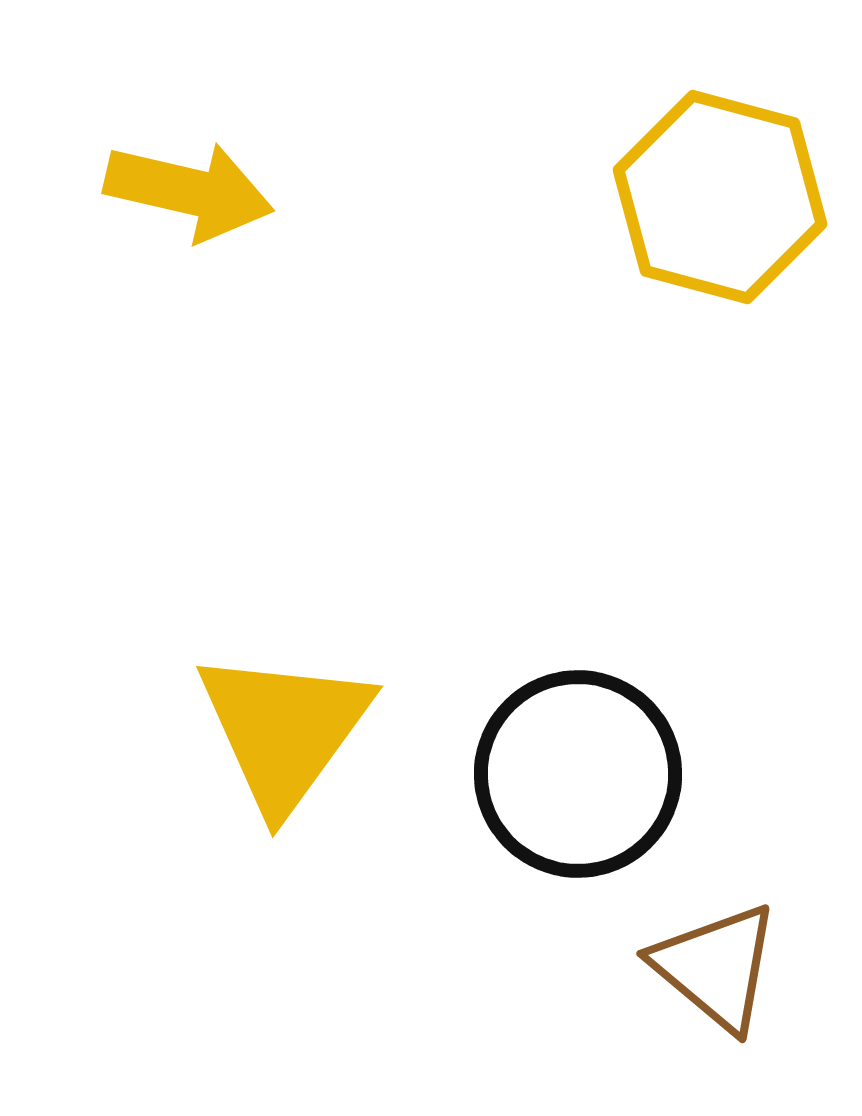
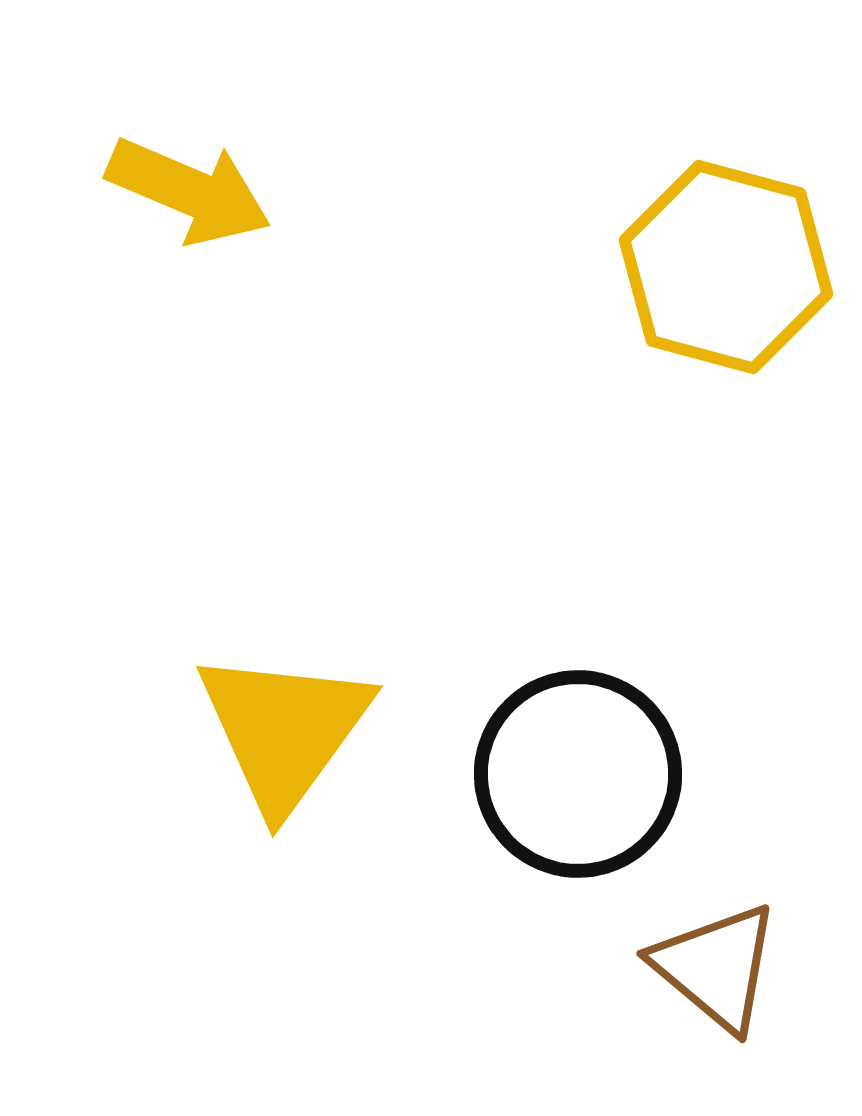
yellow arrow: rotated 10 degrees clockwise
yellow hexagon: moved 6 px right, 70 px down
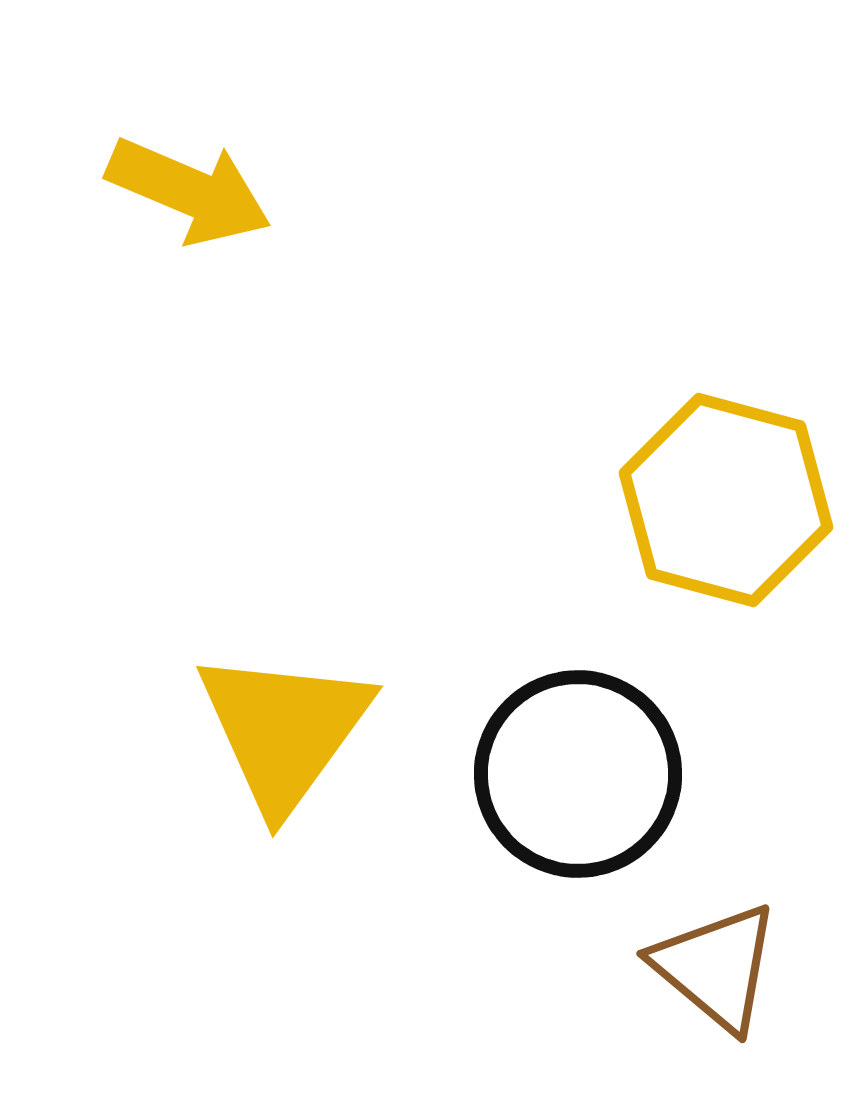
yellow hexagon: moved 233 px down
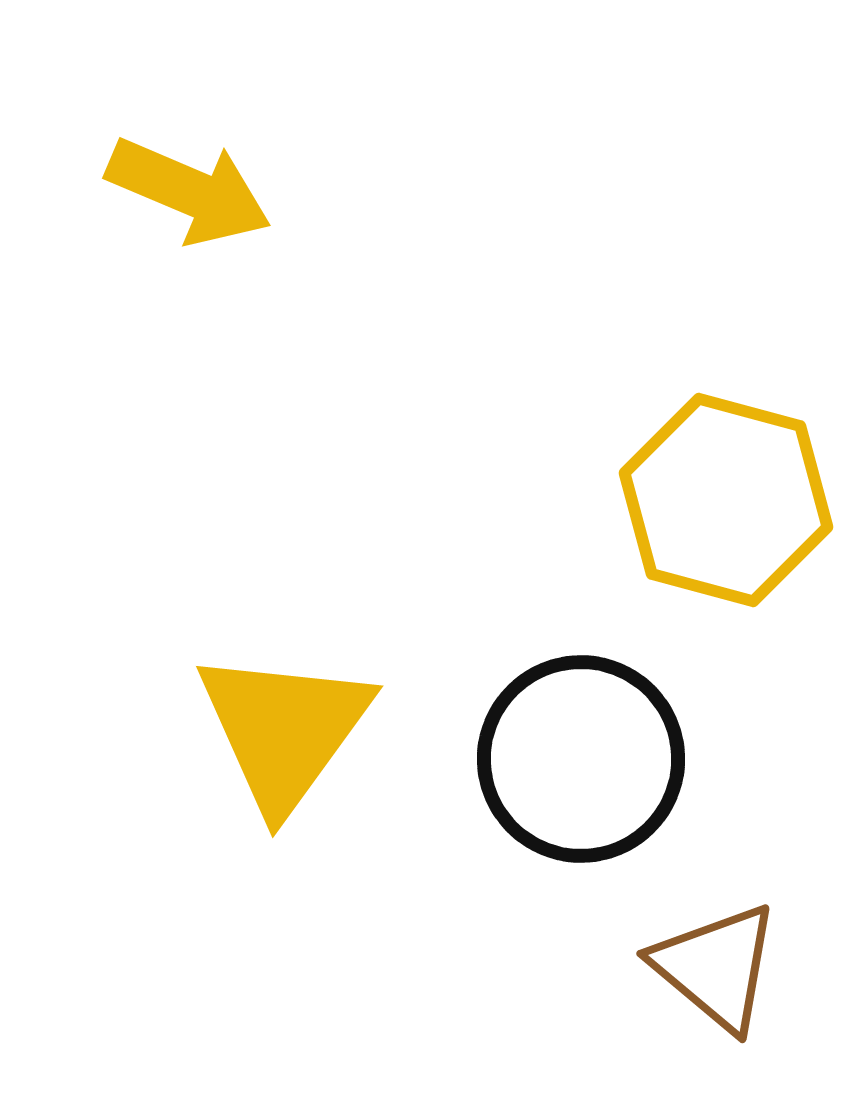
black circle: moved 3 px right, 15 px up
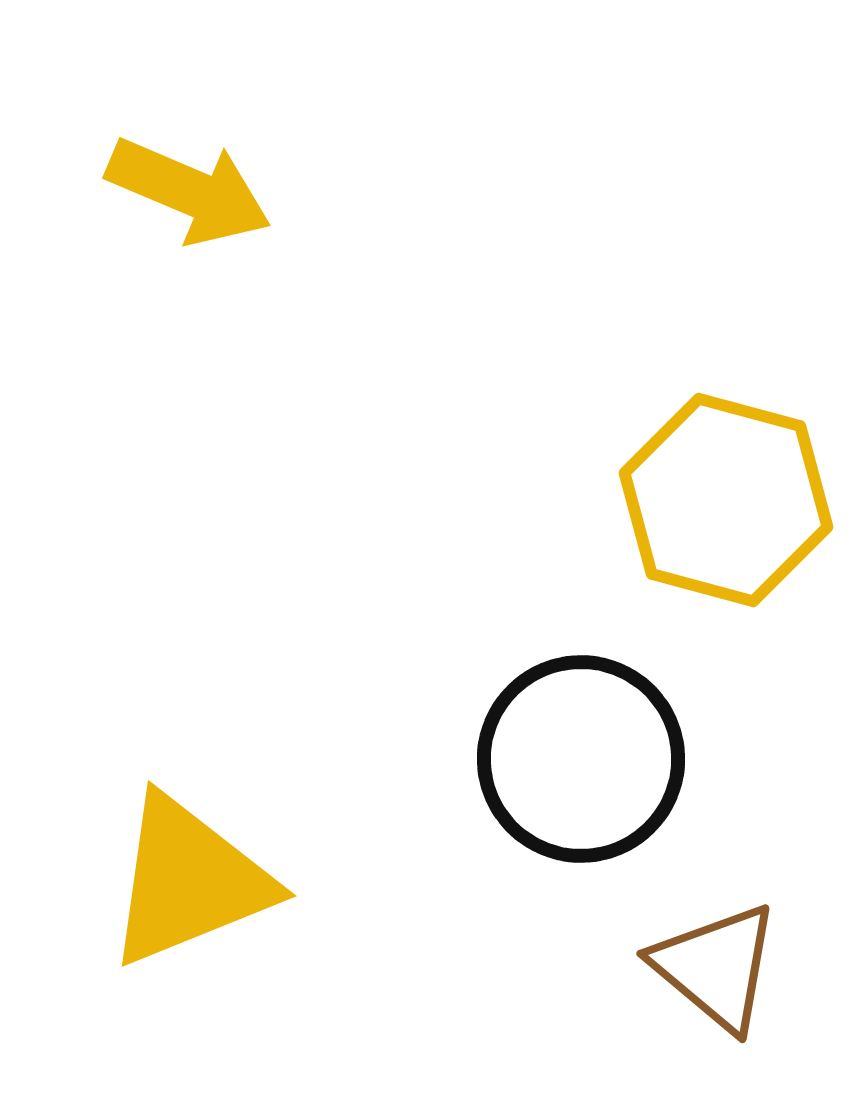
yellow triangle: moved 95 px left, 151 px down; rotated 32 degrees clockwise
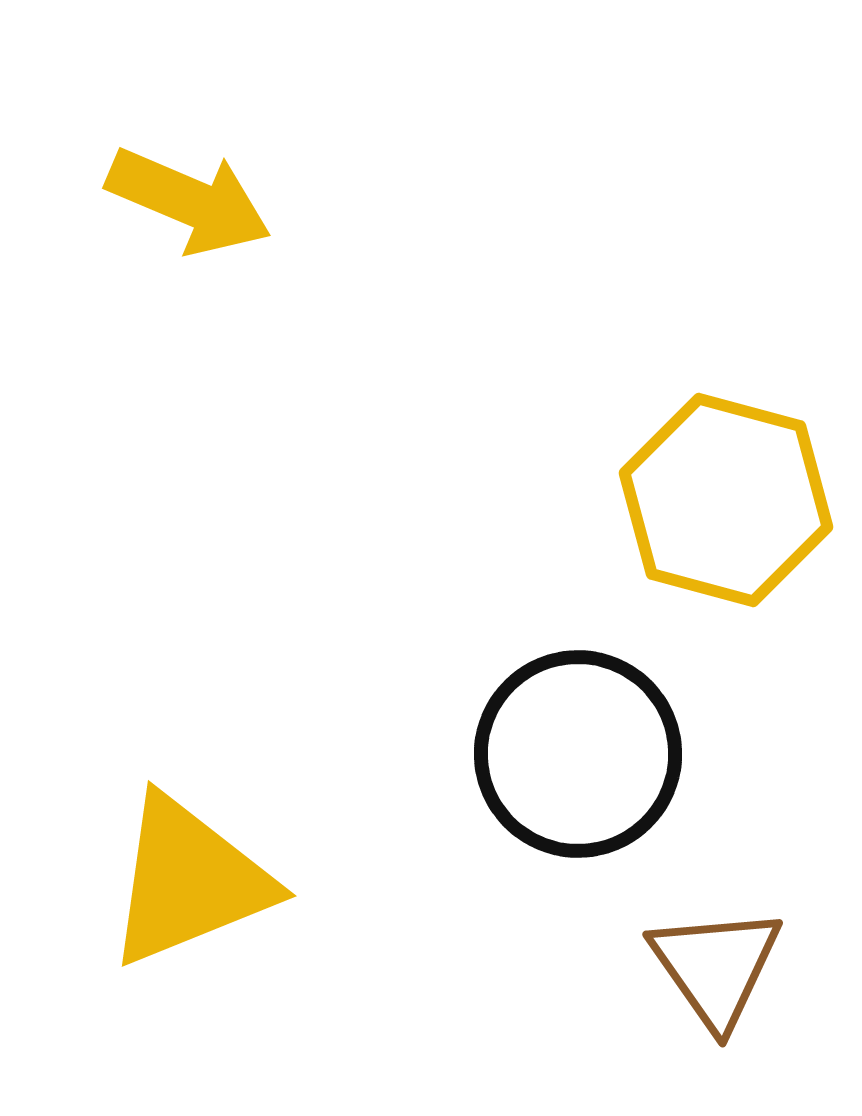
yellow arrow: moved 10 px down
black circle: moved 3 px left, 5 px up
brown triangle: rotated 15 degrees clockwise
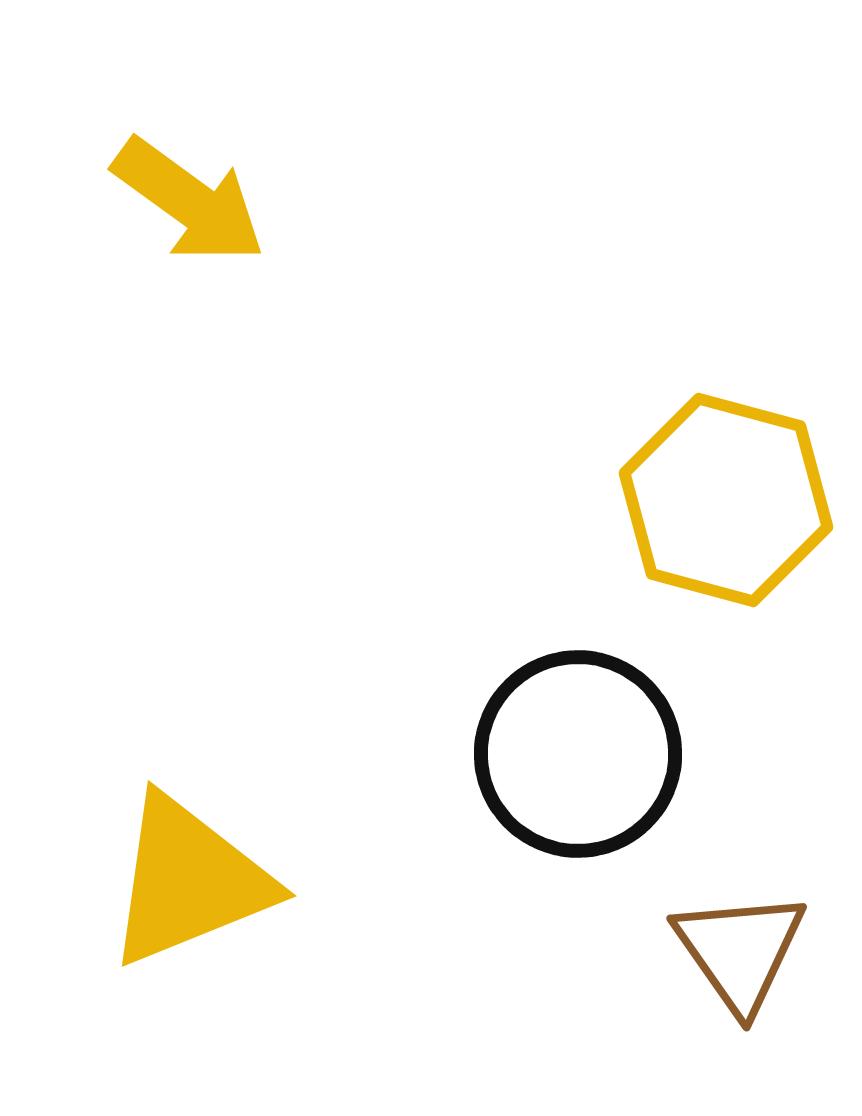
yellow arrow: rotated 13 degrees clockwise
brown triangle: moved 24 px right, 16 px up
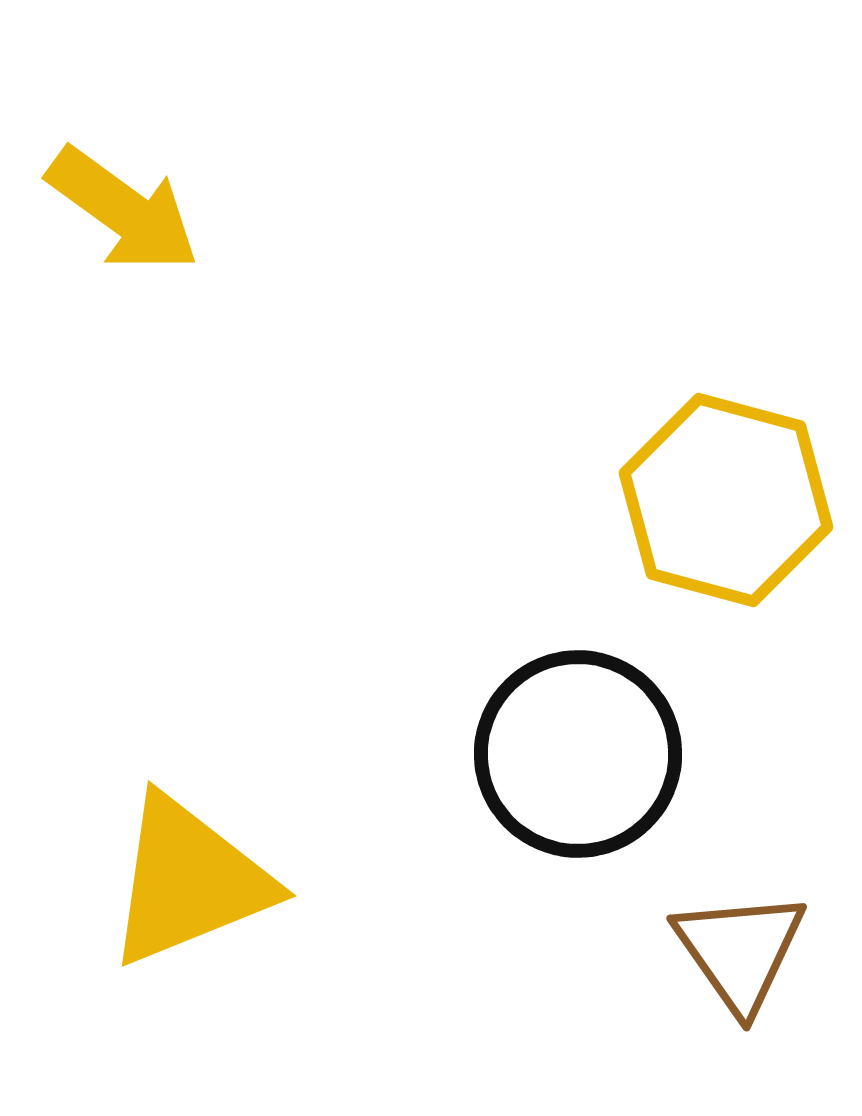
yellow arrow: moved 66 px left, 9 px down
